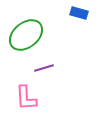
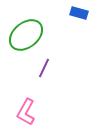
purple line: rotated 48 degrees counterclockwise
pink L-shape: moved 14 px down; rotated 32 degrees clockwise
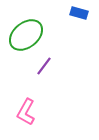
purple line: moved 2 px up; rotated 12 degrees clockwise
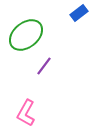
blue rectangle: rotated 54 degrees counterclockwise
pink L-shape: moved 1 px down
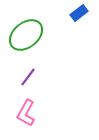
purple line: moved 16 px left, 11 px down
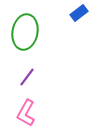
green ellipse: moved 1 px left, 3 px up; rotated 40 degrees counterclockwise
purple line: moved 1 px left
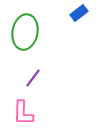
purple line: moved 6 px right, 1 px down
pink L-shape: moved 3 px left; rotated 28 degrees counterclockwise
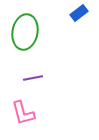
purple line: rotated 42 degrees clockwise
pink L-shape: rotated 16 degrees counterclockwise
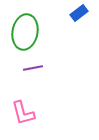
purple line: moved 10 px up
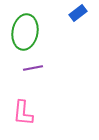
blue rectangle: moved 1 px left
pink L-shape: rotated 20 degrees clockwise
